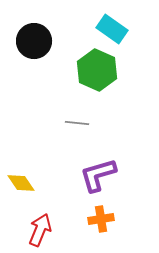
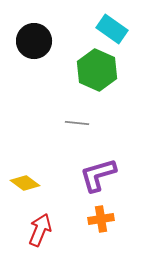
yellow diamond: moved 4 px right; rotated 20 degrees counterclockwise
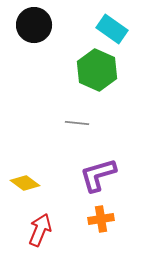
black circle: moved 16 px up
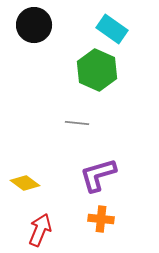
orange cross: rotated 15 degrees clockwise
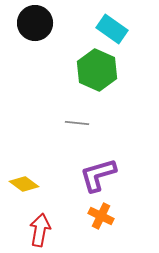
black circle: moved 1 px right, 2 px up
yellow diamond: moved 1 px left, 1 px down
orange cross: moved 3 px up; rotated 20 degrees clockwise
red arrow: rotated 12 degrees counterclockwise
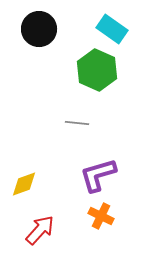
black circle: moved 4 px right, 6 px down
yellow diamond: rotated 56 degrees counterclockwise
red arrow: rotated 32 degrees clockwise
